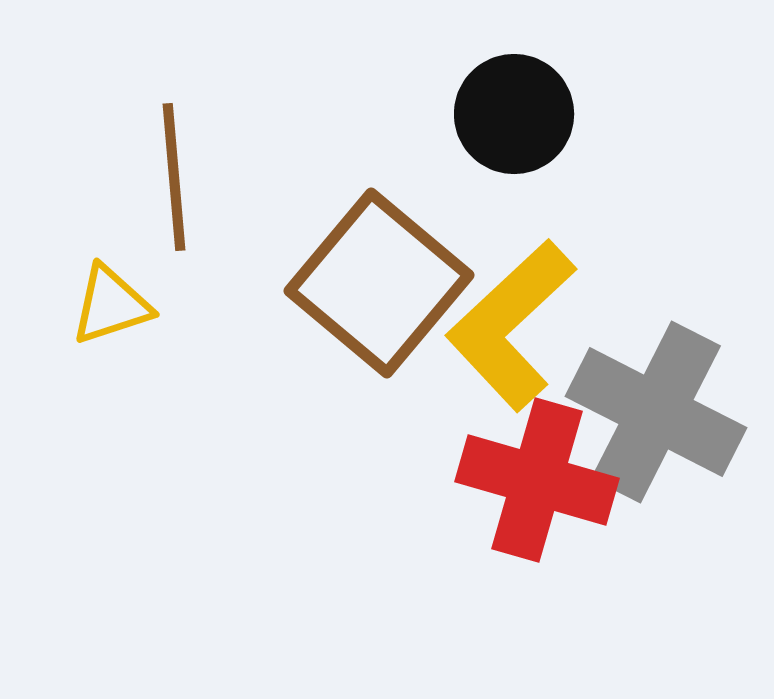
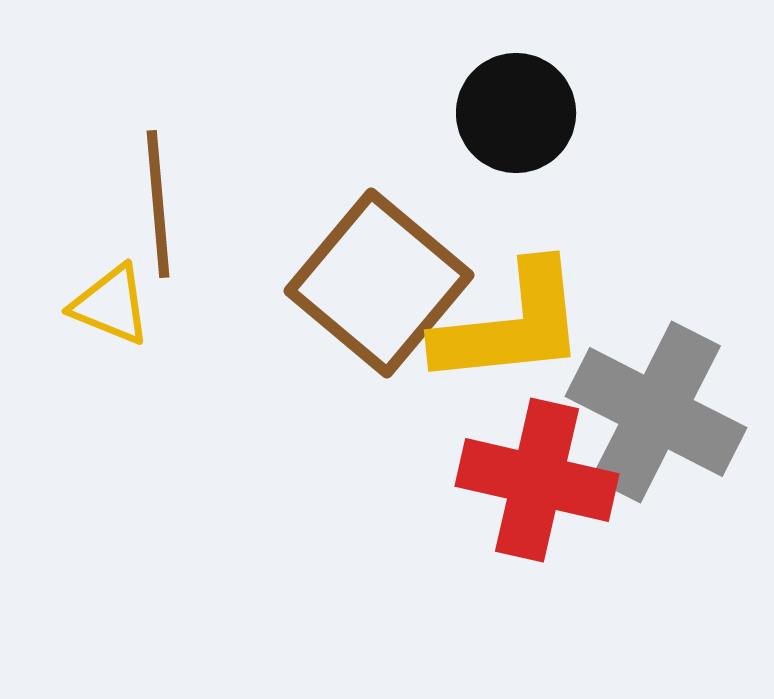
black circle: moved 2 px right, 1 px up
brown line: moved 16 px left, 27 px down
yellow triangle: rotated 40 degrees clockwise
yellow L-shape: rotated 143 degrees counterclockwise
red cross: rotated 3 degrees counterclockwise
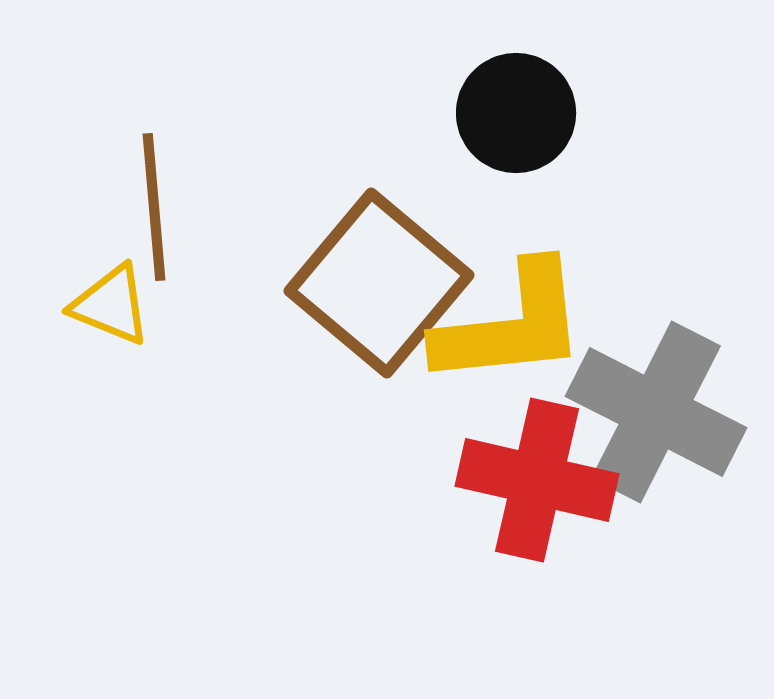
brown line: moved 4 px left, 3 px down
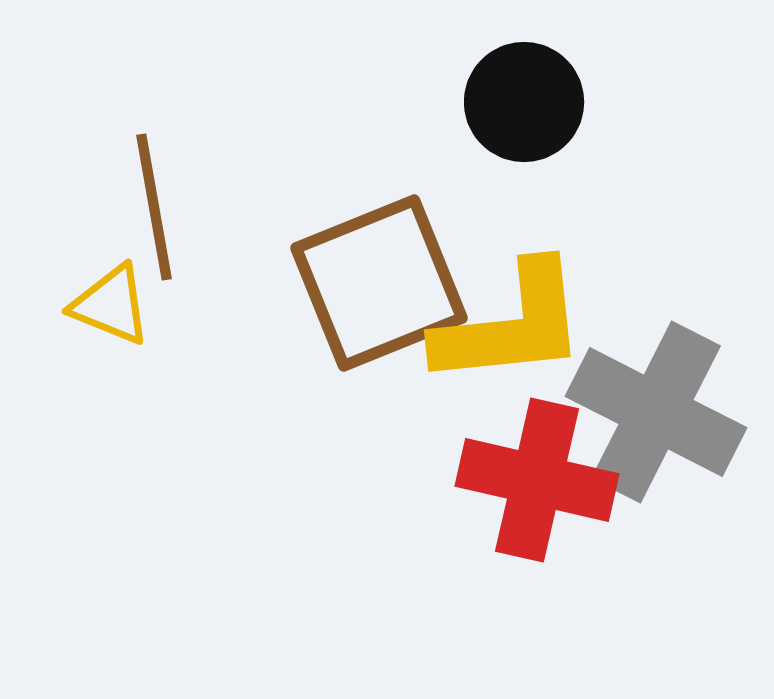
black circle: moved 8 px right, 11 px up
brown line: rotated 5 degrees counterclockwise
brown square: rotated 28 degrees clockwise
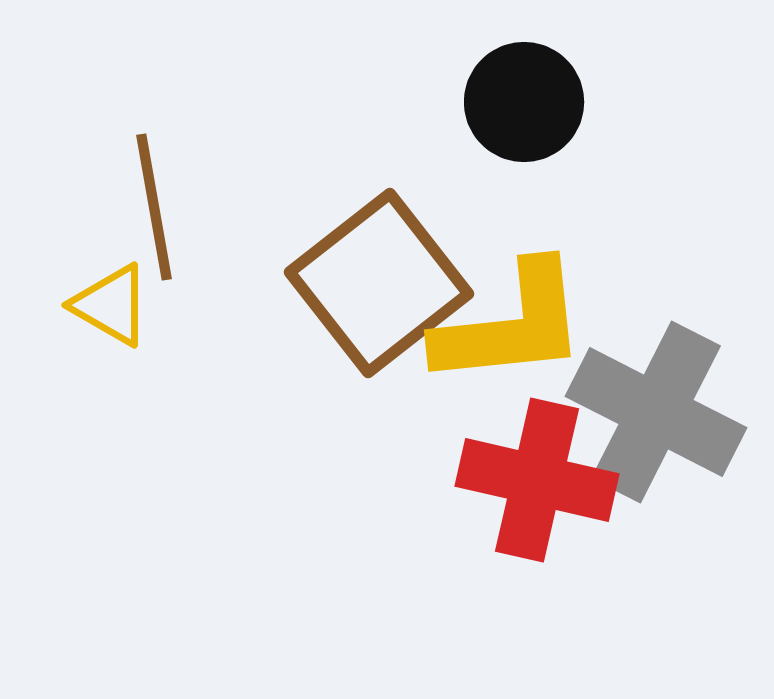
brown square: rotated 16 degrees counterclockwise
yellow triangle: rotated 8 degrees clockwise
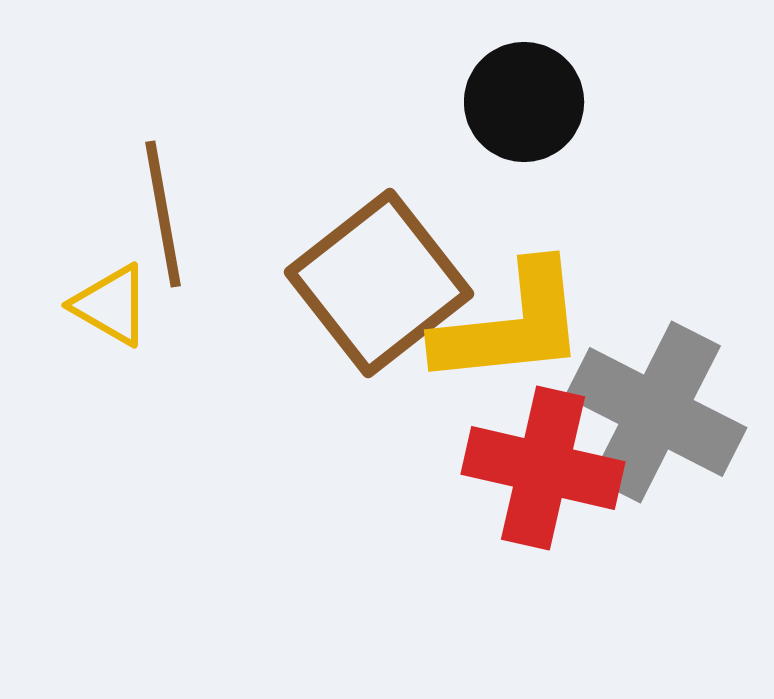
brown line: moved 9 px right, 7 px down
red cross: moved 6 px right, 12 px up
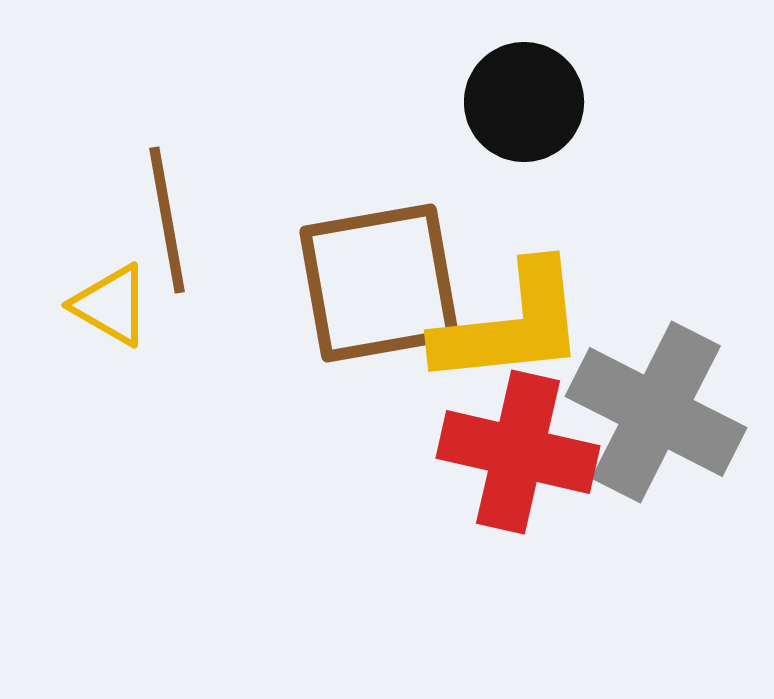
brown line: moved 4 px right, 6 px down
brown square: rotated 28 degrees clockwise
red cross: moved 25 px left, 16 px up
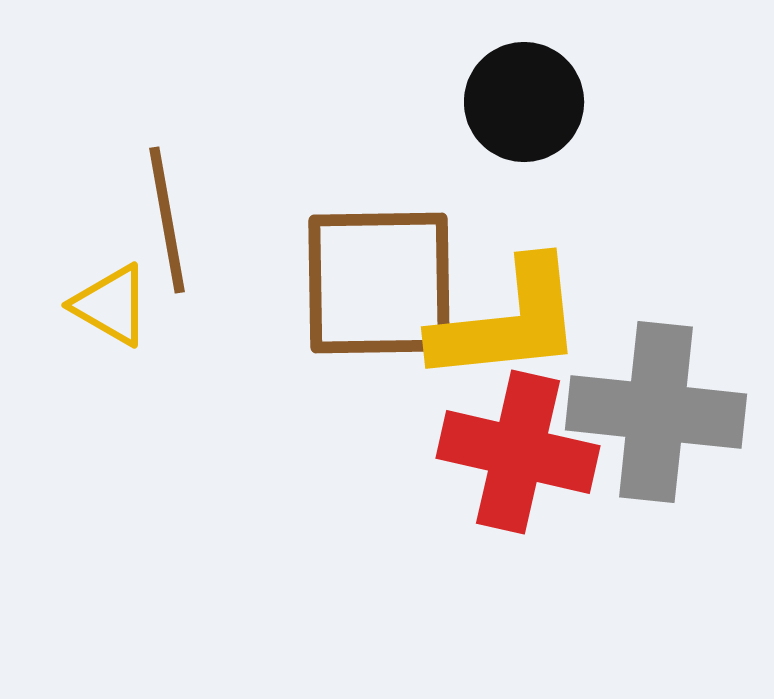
brown square: rotated 9 degrees clockwise
yellow L-shape: moved 3 px left, 3 px up
gray cross: rotated 21 degrees counterclockwise
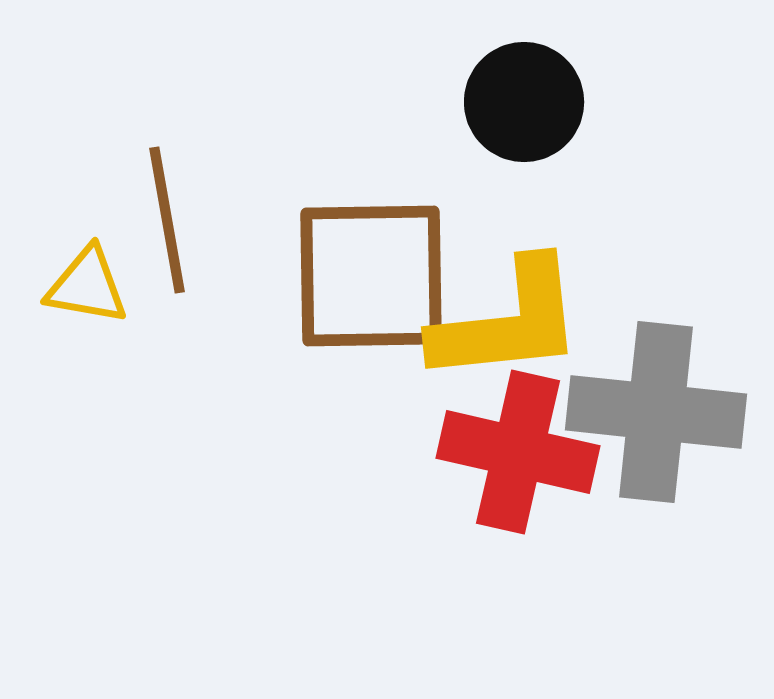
brown square: moved 8 px left, 7 px up
yellow triangle: moved 24 px left, 19 px up; rotated 20 degrees counterclockwise
